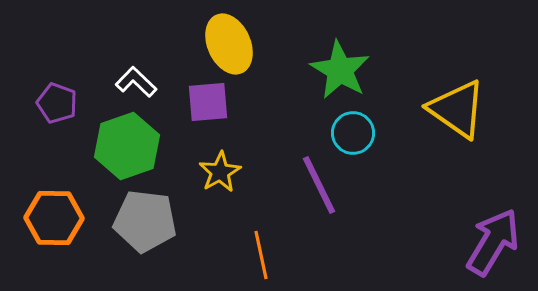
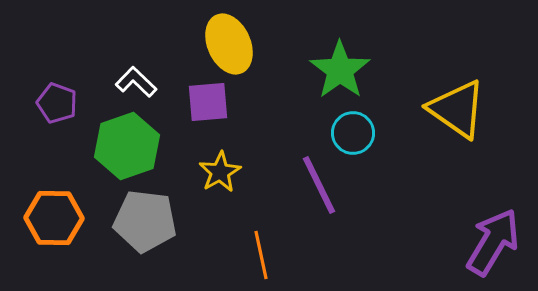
green star: rotated 6 degrees clockwise
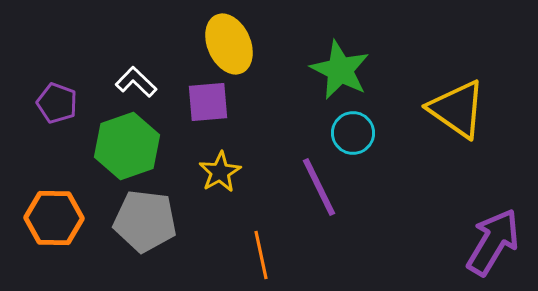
green star: rotated 10 degrees counterclockwise
purple line: moved 2 px down
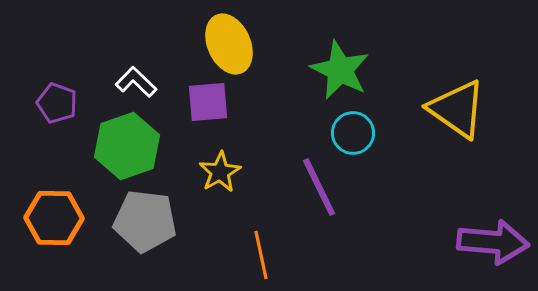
purple arrow: rotated 64 degrees clockwise
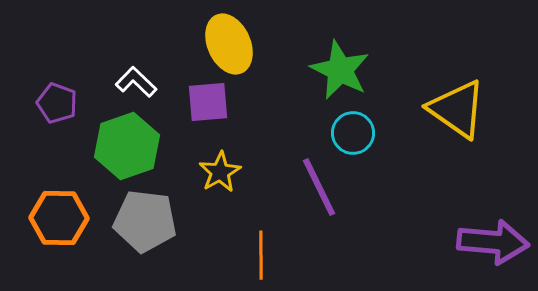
orange hexagon: moved 5 px right
orange line: rotated 12 degrees clockwise
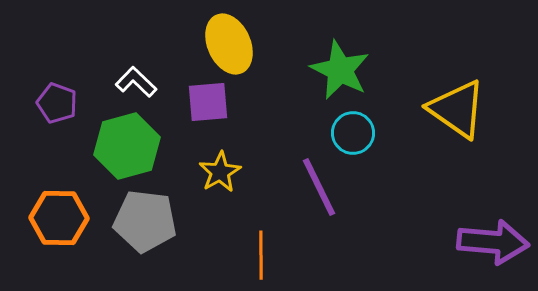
green hexagon: rotated 4 degrees clockwise
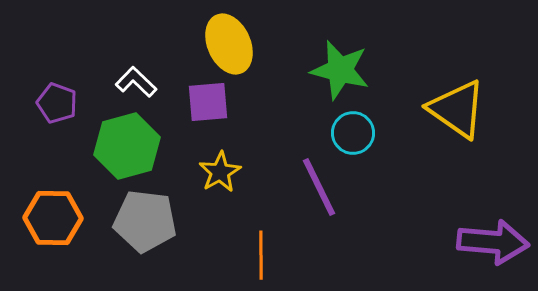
green star: rotated 12 degrees counterclockwise
orange hexagon: moved 6 px left
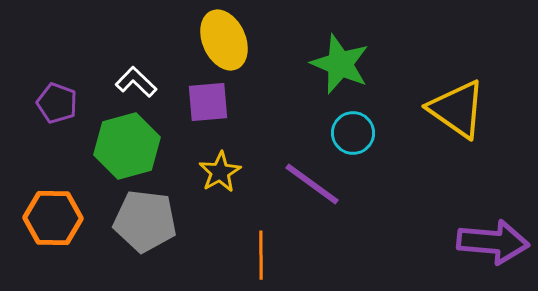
yellow ellipse: moved 5 px left, 4 px up
green star: moved 6 px up; rotated 8 degrees clockwise
purple line: moved 7 px left, 3 px up; rotated 28 degrees counterclockwise
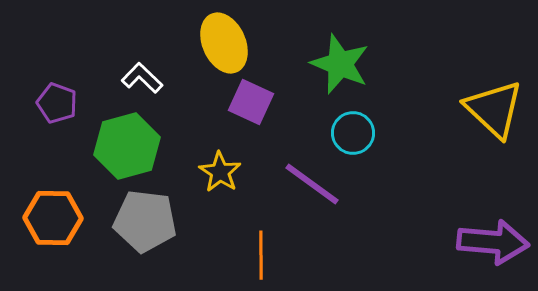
yellow ellipse: moved 3 px down
white L-shape: moved 6 px right, 4 px up
purple square: moved 43 px right; rotated 30 degrees clockwise
yellow triangle: moved 37 px right; rotated 8 degrees clockwise
yellow star: rotated 9 degrees counterclockwise
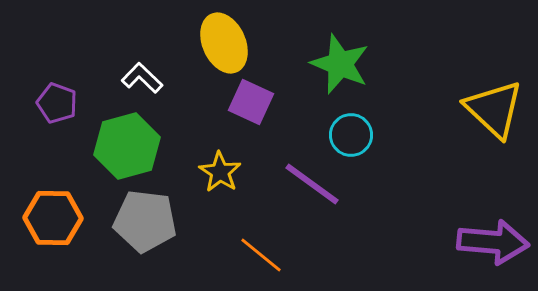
cyan circle: moved 2 px left, 2 px down
orange line: rotated 51 degrees counterclockwise
